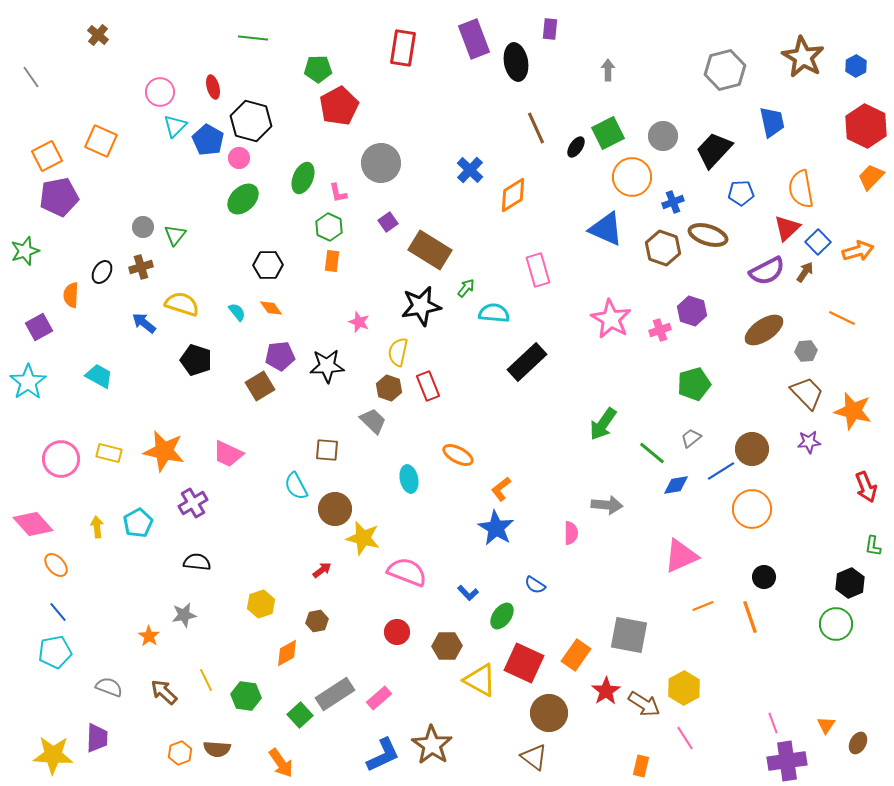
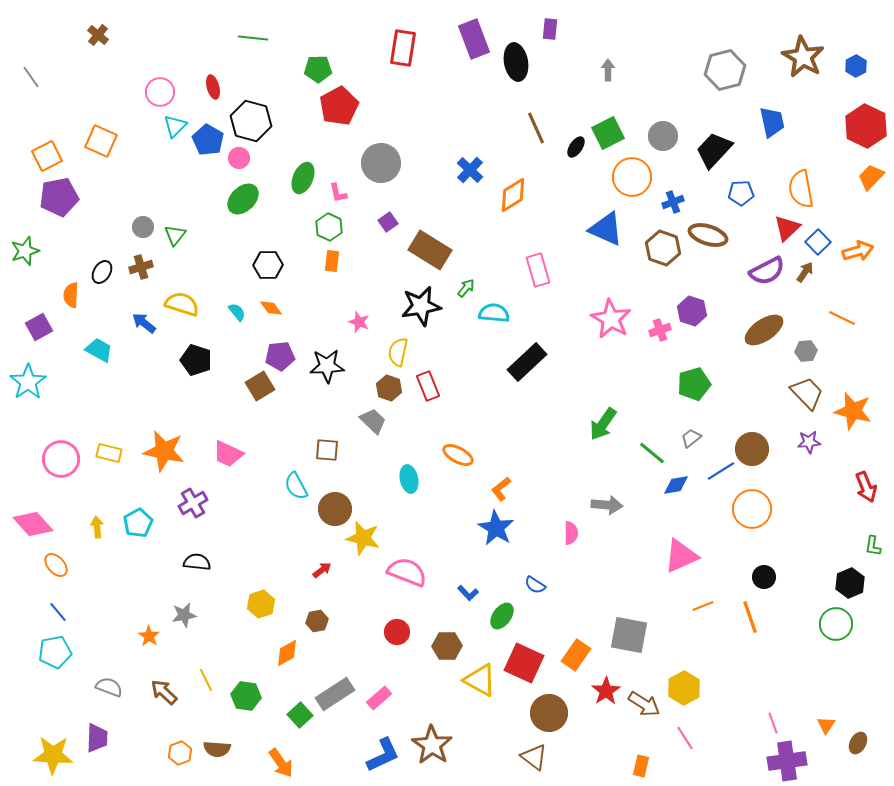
cyan trapezoid at (99, 376): moved 26 px up
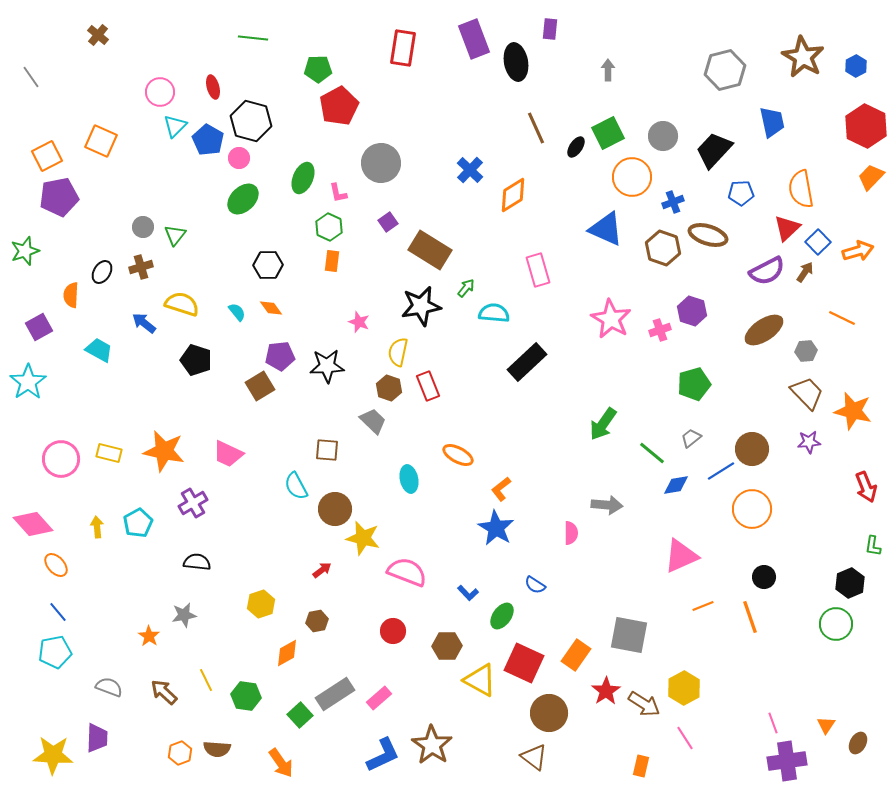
red circle at (397, 632): moved 4 px left, 1 px up
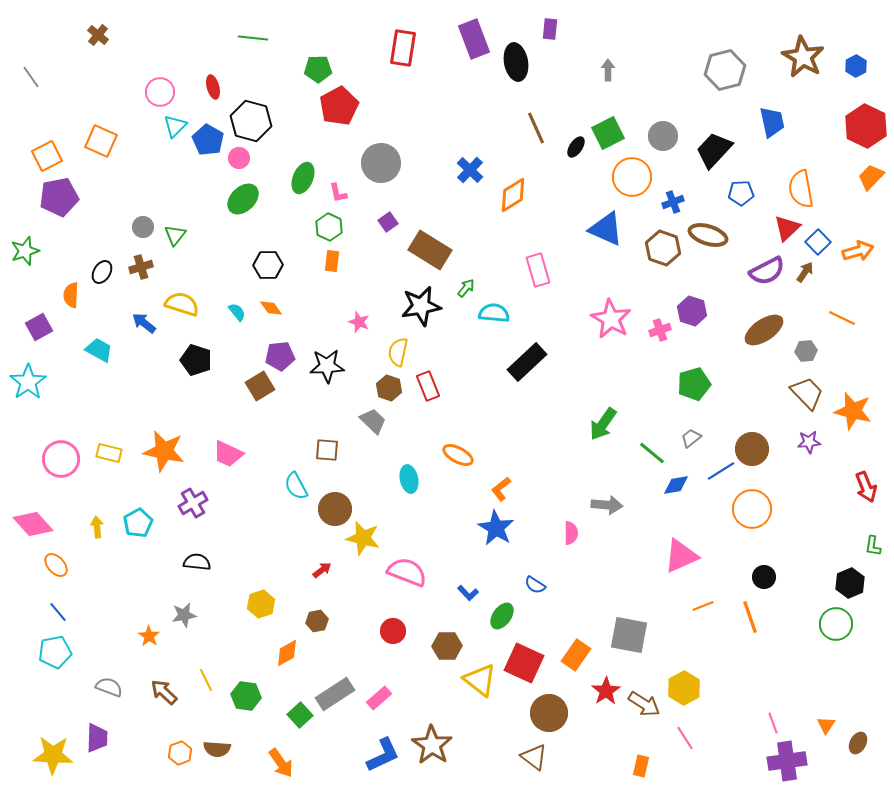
yellow triangle at (480, 680): rotated 9 degrees clockwise
